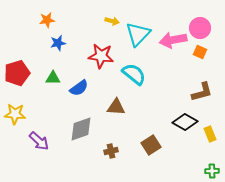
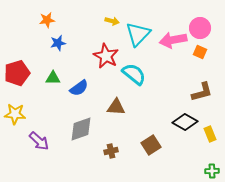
red star: moved 5 px right; rotated 20 degrees clockwise
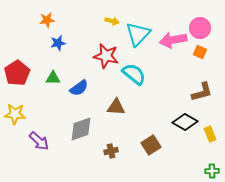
red star: rotated 15 degrees counterclockwise
red pentagon: rotated 15 degrees counterclockwise
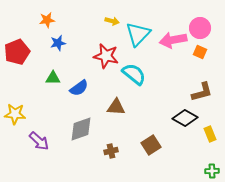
red pentagon: moved 21 px up; rotated 10 degrees clockwise
black diamond: moved 4 px up
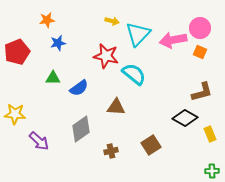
gray diamond: rotated 16 degrees counterclockwise
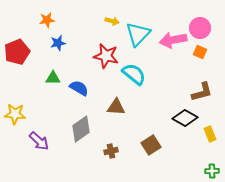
blue semicircle: rotated 114 degrees counterclockwise
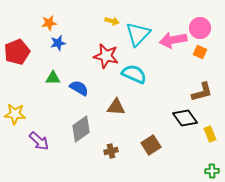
orange star: moved 2 px right, 3 px down
cyan semicircle: rotated 15 degrees counterclockwise
black diamond: rotated 25 degrees clockwise
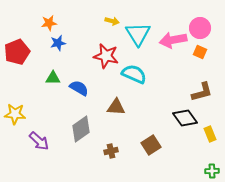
cyan triangle: rotated 16 degrees counterclockwise
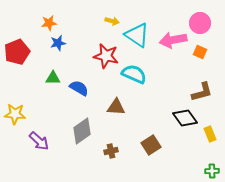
pink circle: moved 5 px up
cyan triangle: moved 1 px left, 1 px down; rotated 24 degrees counterclockwise
gray diamond: moved 1 px right, 2 px down
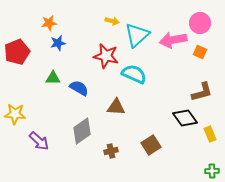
cyan triangle: rotated 44 degrees clockwise
